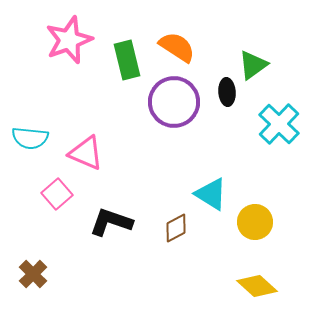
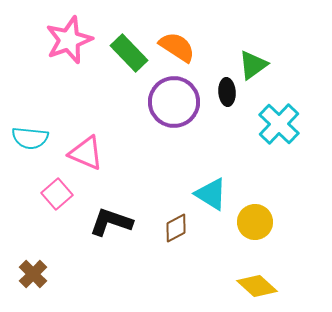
green rectangle: moved 2 px right, 7 px up; rotated 30 degrees counterclockwise
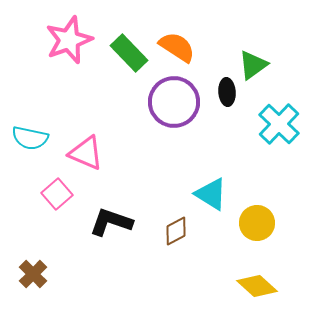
cyan semicircle: rotated 6 degrees clockwise
yellow circle: moved 2 px right, 1 px down
brown diamond: moved 3 px down
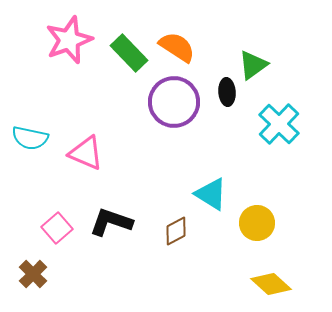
pink square: moved 34 px down
yellow diamond: moved 14 px right, 2 px up
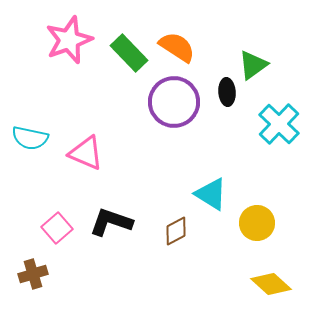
brown cross: rotated 28 degrees clockwise
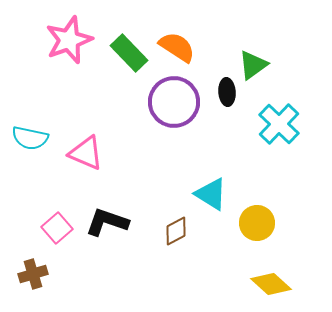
black L-shape: moved 4 px left
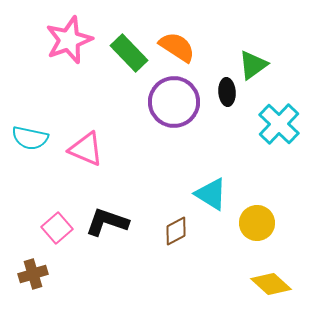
pink triangle: moved 4 px up
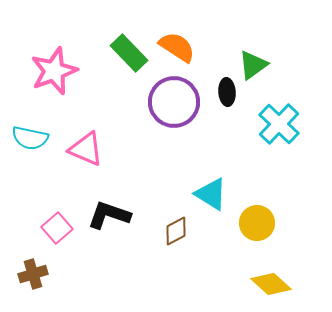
pink star: moved 15 px left, 31 px down
black L-shape: moved 2 px right, 7 px up
